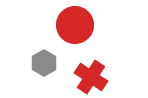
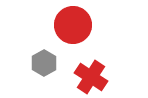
red circle: moved 2 px left
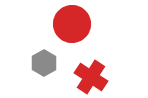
red circle: moved 1 px left, 1 px up
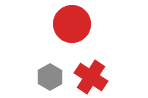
gray hexagon: moved 6 px right, 14 px down
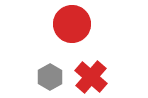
red cross: rotated 8 degrees clockwise
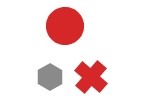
red circle: moved 7 px left, 2 px down
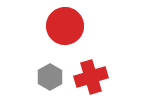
red cross: rotated 32 degrees clockwise
